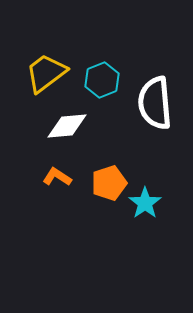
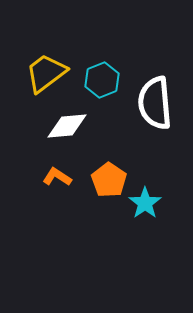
orange pentagon: moved 3 px up; rotated 20 degrees counterclockwise
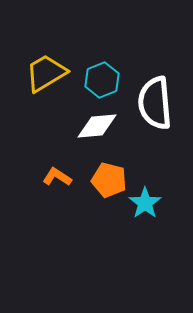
yellow trapezoid: rotated 6 degrees clockwise
white diamond: moved 30 px right
orange pentagon: rotated 20 degrees counterclockwise
